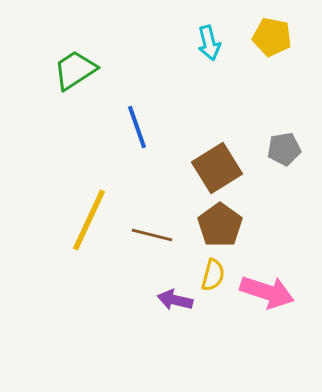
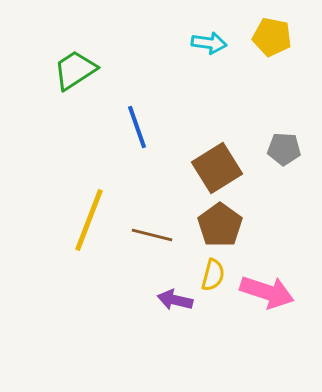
cyan arrow: rotated 68 degrees counterclockwise
gray pentagon: rotated 12 degrees clockwise
yellow line: rotated 4 degrees counterclockwise
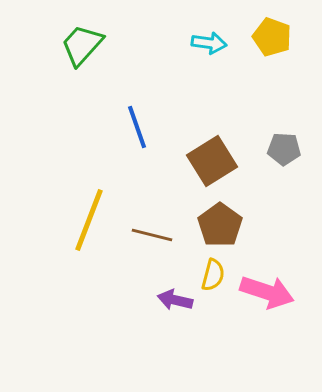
yellow pentagon: rotated 9 degrees clockwise
green trapezoid: moved 7 px right, 25 px up; rotated 15 degrees counterclockwise
brown square: moved 5 px left, 7 px up
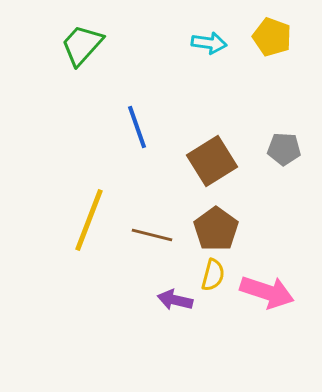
brown pentagon: moved 4 px left, 4 px down
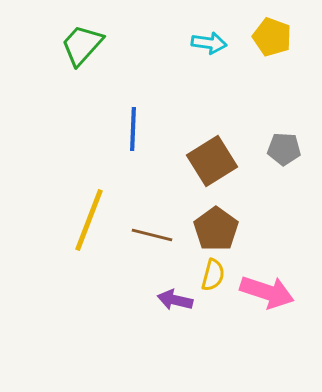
blue line: moved 4 px left, 2 px down; rotated 21 degrees clockwise
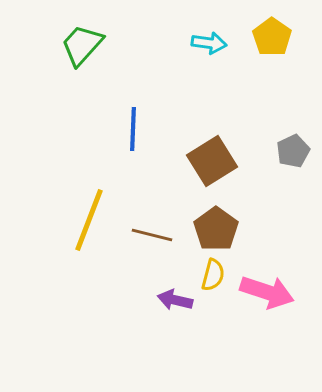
yellow pentagon: rotated 15 degrees clockwise
gray pentagon: moved 9 px right, 2 px down; rotated 28 degrees counterclockwise
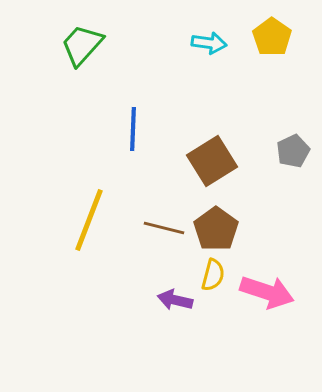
brown line: moved 12 px right, 7 px up
